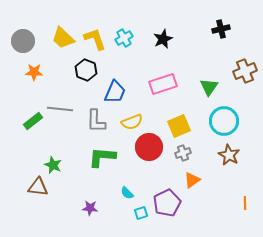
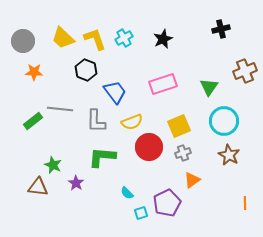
blue trapezoid: rotated 60 degrees counterclockwise
purple star: moved 14 px left, 25 px up; rotated 28 degrees clockwise
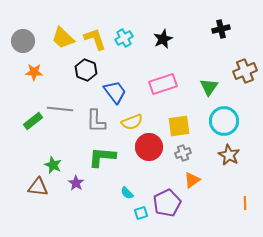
yellow square: rotated 15 degrees clockwise
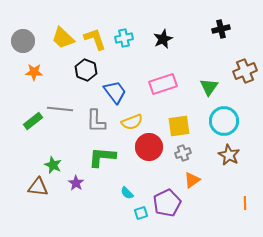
cyan cross: rotated 18 degrees clockwise
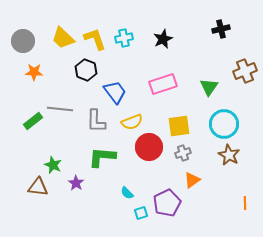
cyan circle: moved 3 px down
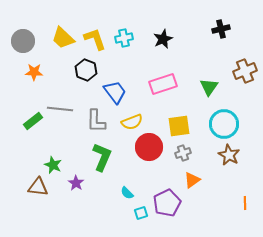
green L-shape: rotated 108 degrees clockwise
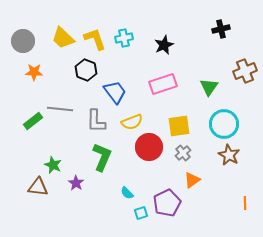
black star: moved 1 px right, 6 px down
gray cross: rotated 21 degrees counterclockwise
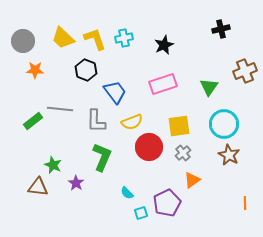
orange star: moved 1 px right, 2 px up
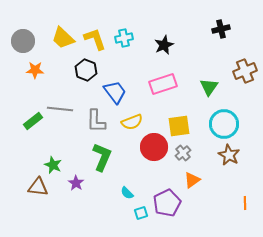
red circle: moved 5 px right
